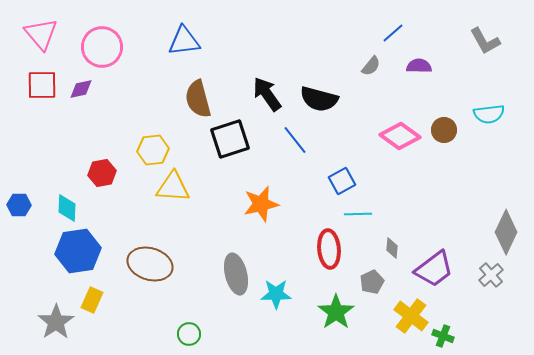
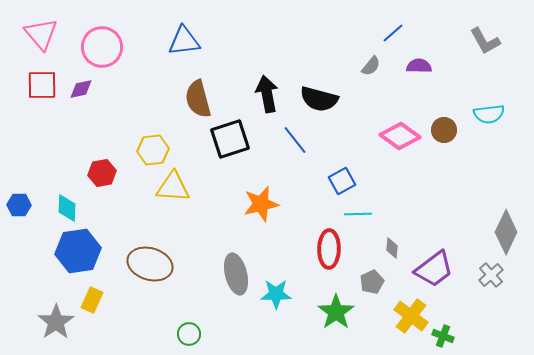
black arrow at (267, 94): rotated 24 degrees clockwise
red ellipse at (329, 249): rotated 6 degrees clockwise
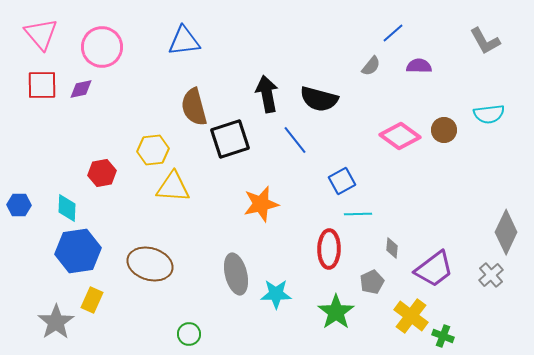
brown semicircle at (198, 99): moved 4 px left, 8 px down
